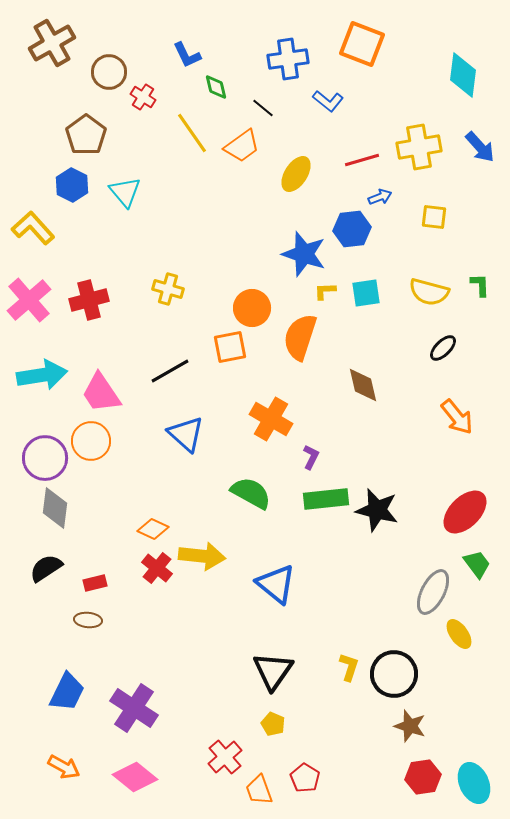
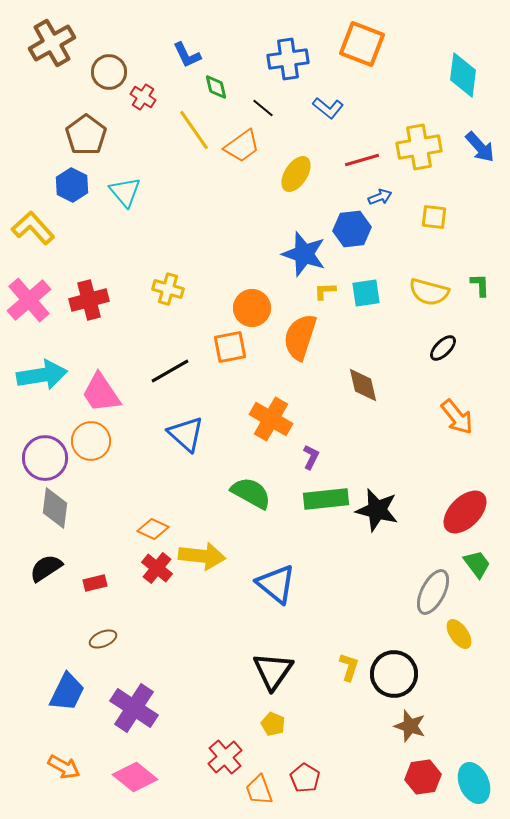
blue L-shape at (328, 101): moved 7 px down
yellow line at (192, 133): moved 2 px right, 3 px up
brown ellipse at (88, 620): moved 15 px right, 19 px down; rotated 28 degrees counterclockwise
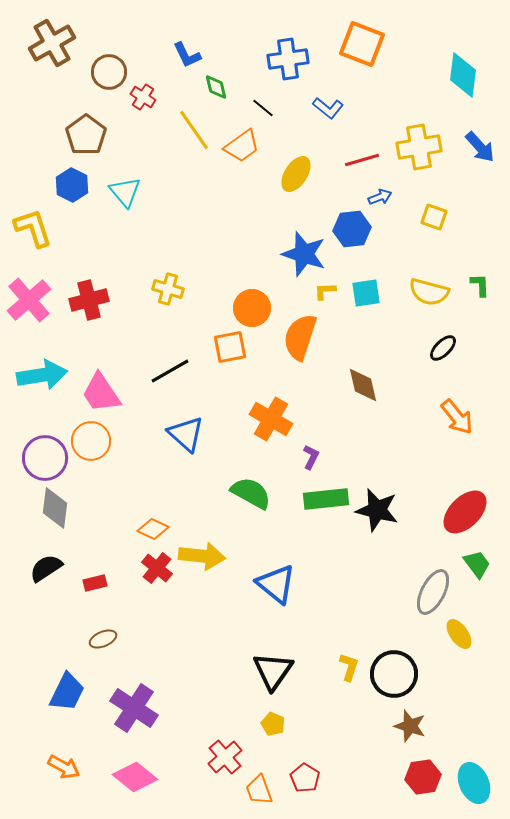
yellow square at (434, 217): rotated 12 degrees clockwise
yellow L-shape at (33, 228): rotated 24 degrees clockwise
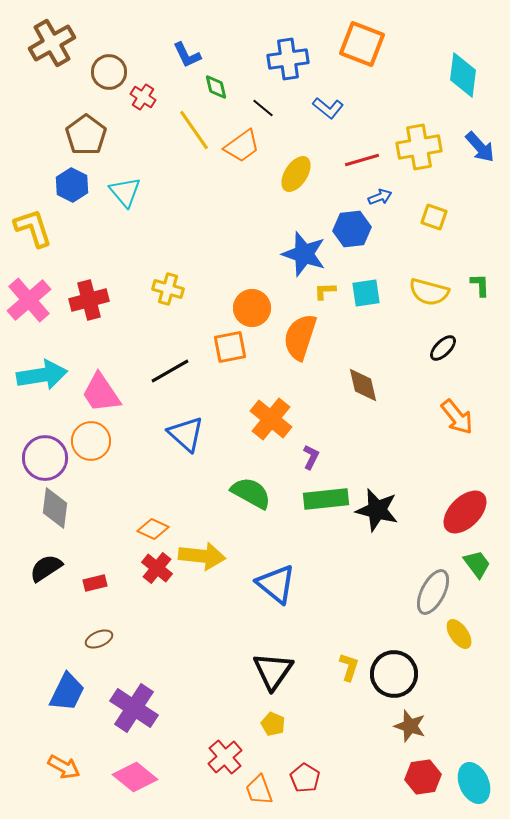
orange cross at (271, 419): rotated 9 degrees clockwise
brown ellipse at (103, 639): moved 4 px left
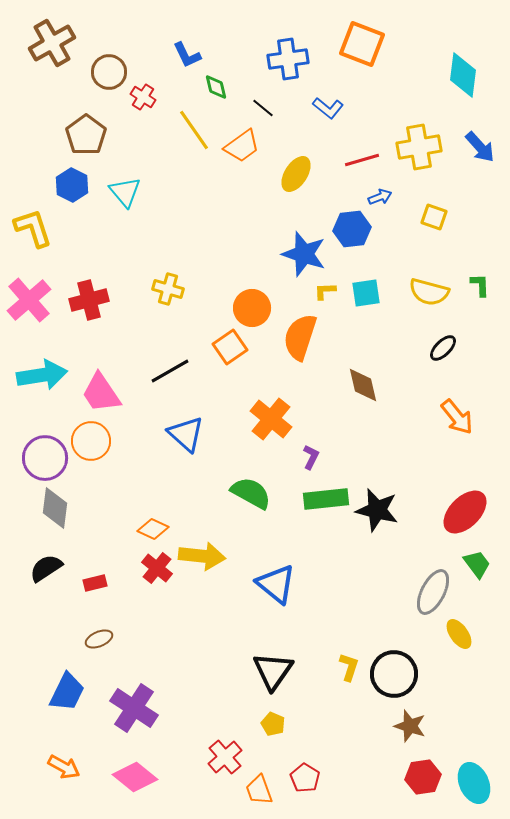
orange square at (230, 347): rotated 24 degrees counterclockwise
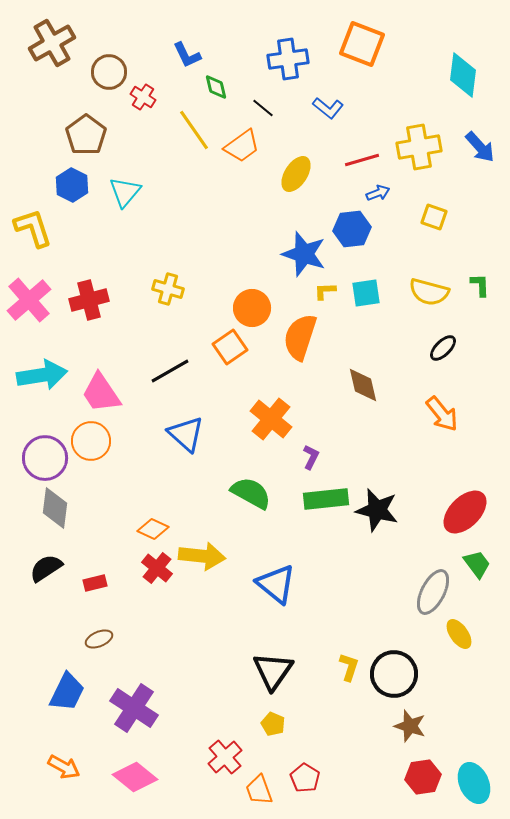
cyan triangle at (125, 192): rotated 20 degrees clockwise
blue arrow at (380, 197): moved 2 px left, 4 px up
orange arrow at (457, 417): moved 15 px left, 3 px up
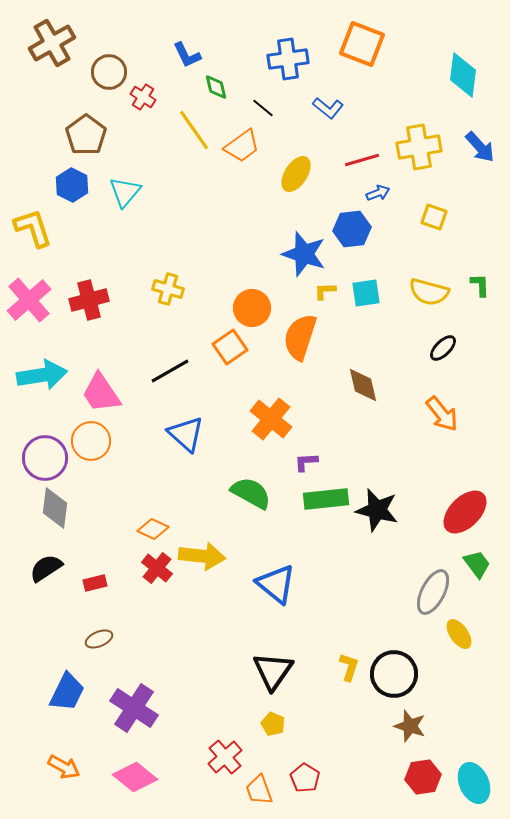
purple L-shape at (311, 457): moved 5 px left, 5 px down; rotated 120 degrees counterclockwise
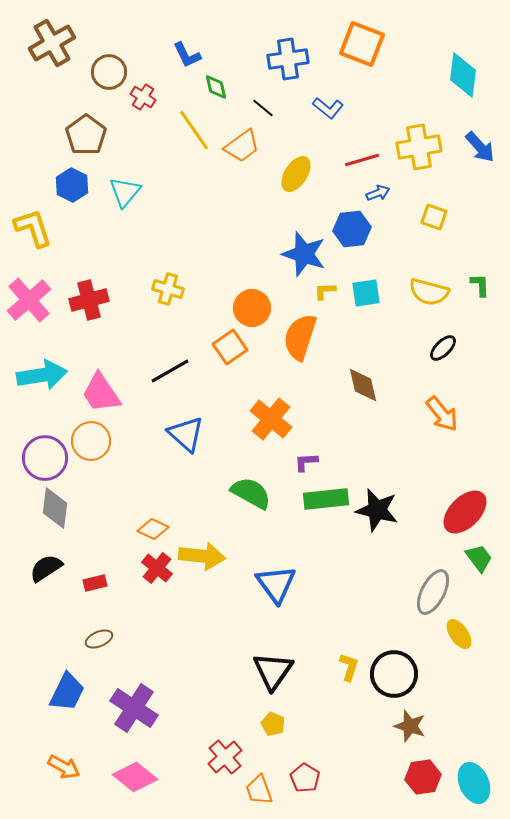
green trapezoid at (477, 564): moved 2 px right, 6 px up
blue triangle at (276, 584): rotated 15 degrees clockwise
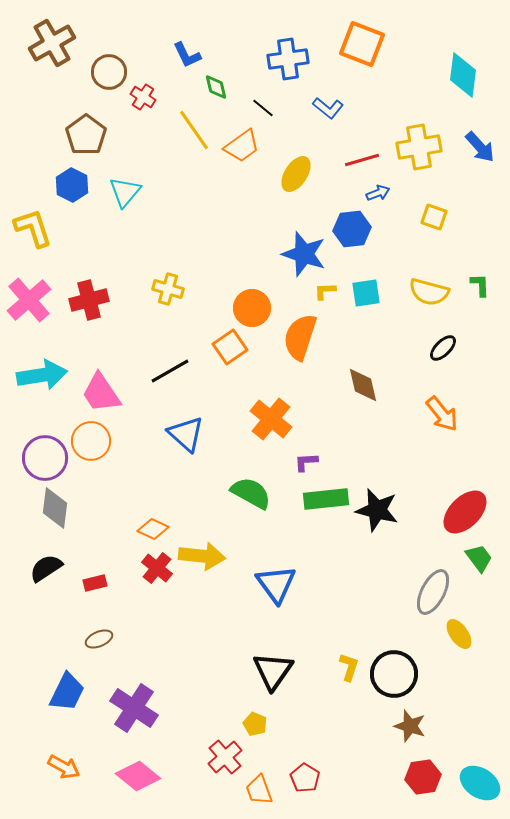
yellow pentagon at (273, 724): moved 18 px left
pink diamond at (135, 777): moved 3 px right, 1 px up
cyan ellipse at (474, 783): moved 6 px right; rotated 33 degrees counterclockwise
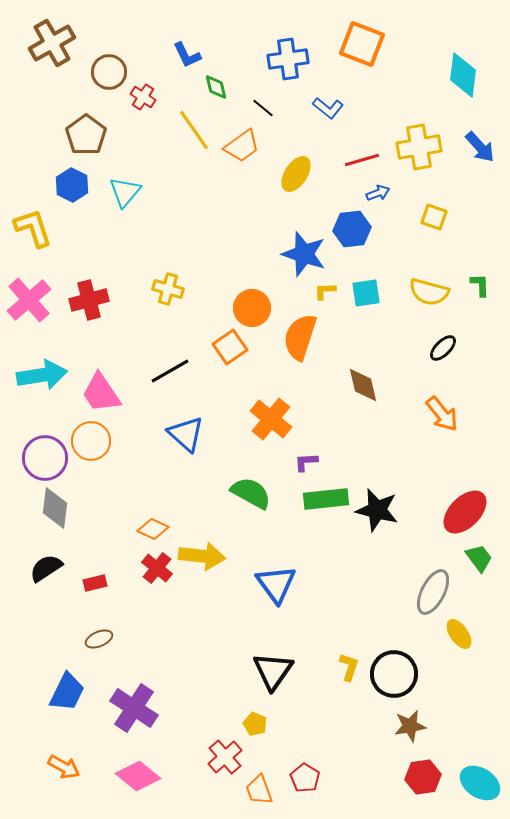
brown star at (410, 726): rotated 28 degrees counterclockwise
